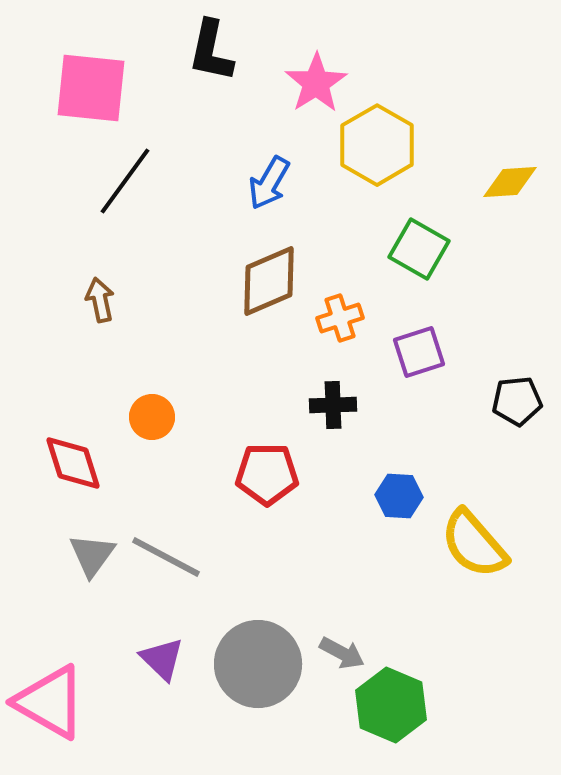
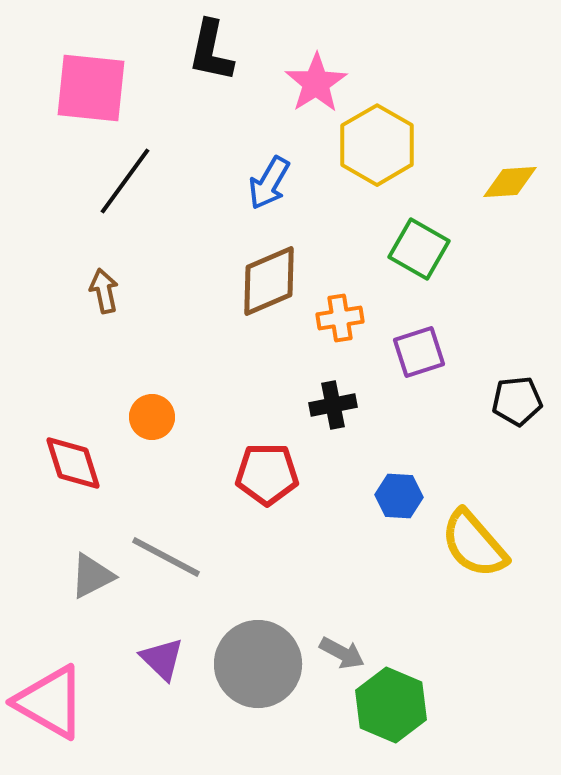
brown arrow: moved 4 px right, 9 px up
orange cross: rotated 9 degrees clockwise
black cross: rotated 9 degrees counterclockwise
gray triangle: moved 21 px down; rotated 27 degrees clockwise
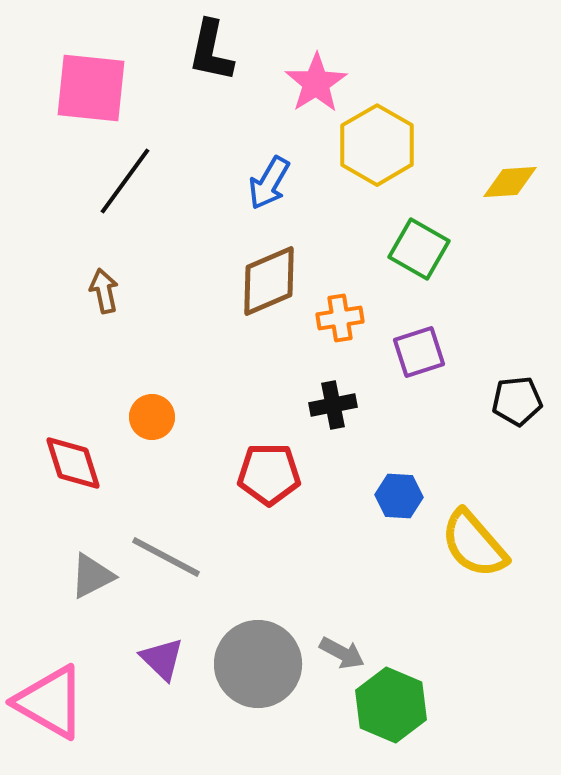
red pentagon: moved 2 px right
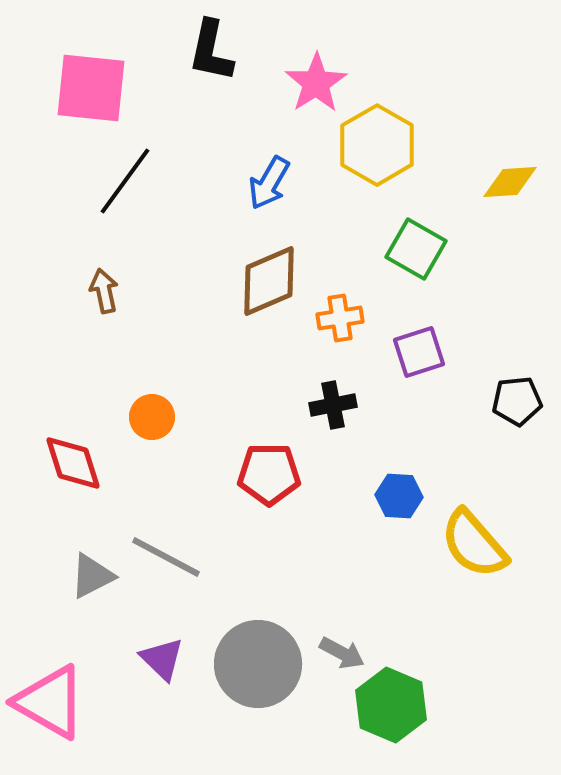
green square: moved 3 px left
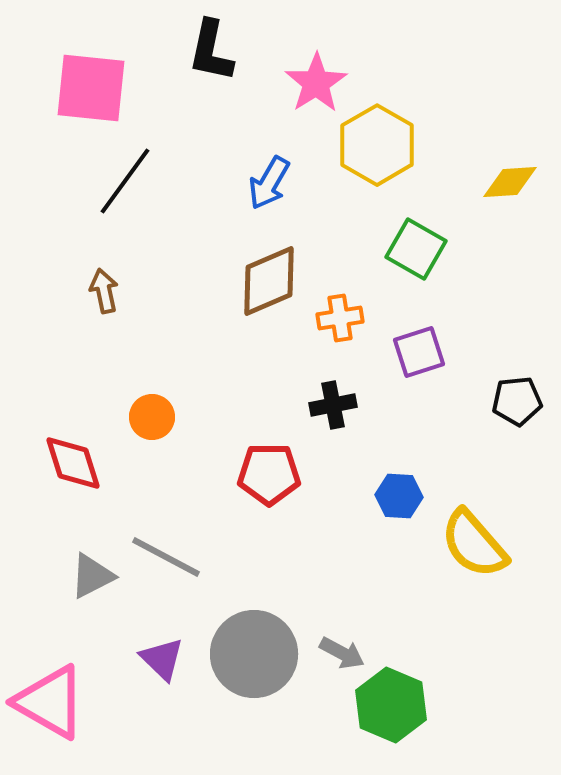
gray circle: moved 4 px left, 10 px up
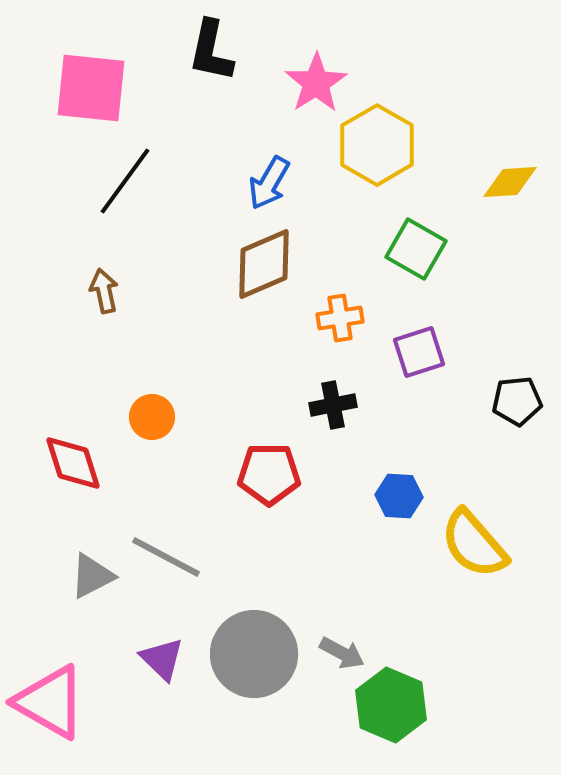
brown diamond: moved 5 px left, 17 px up
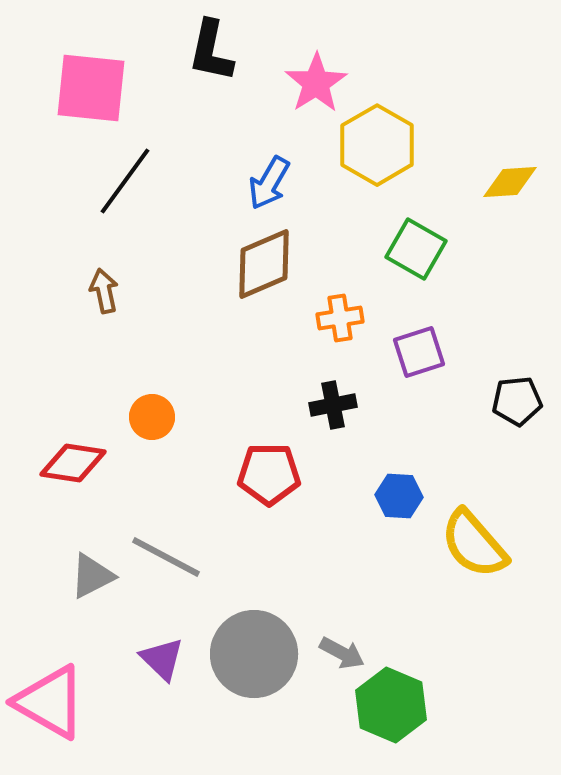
red diamond: rotated 64 degrees counterclockwise
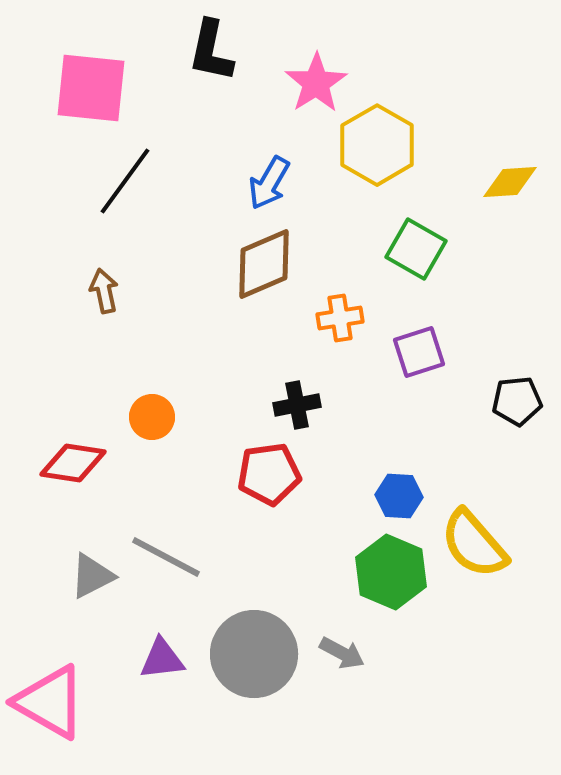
black cross: moved 36 px left
red pentagon: rotated 8 degrees counterclockwise
purple triangle: rotated 51 degrees counterclockwise
green hexagon: moved 133 px up
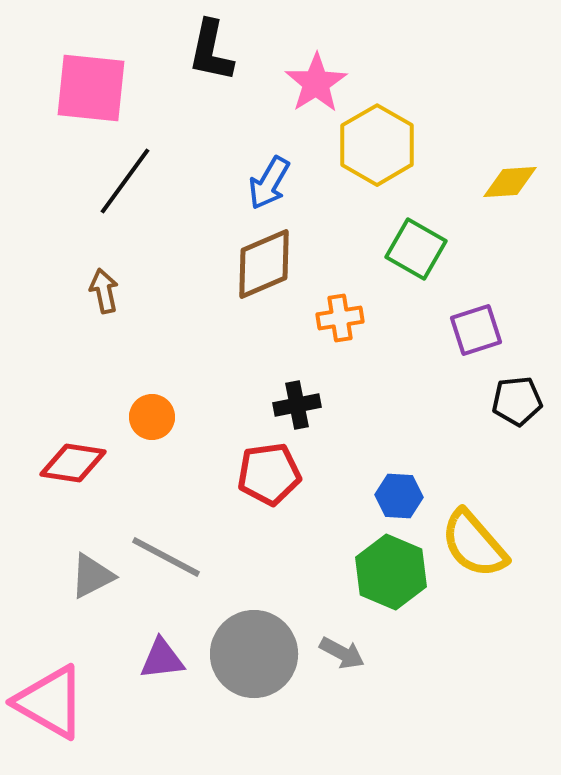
purple square: moved 57 px right, 22 px up
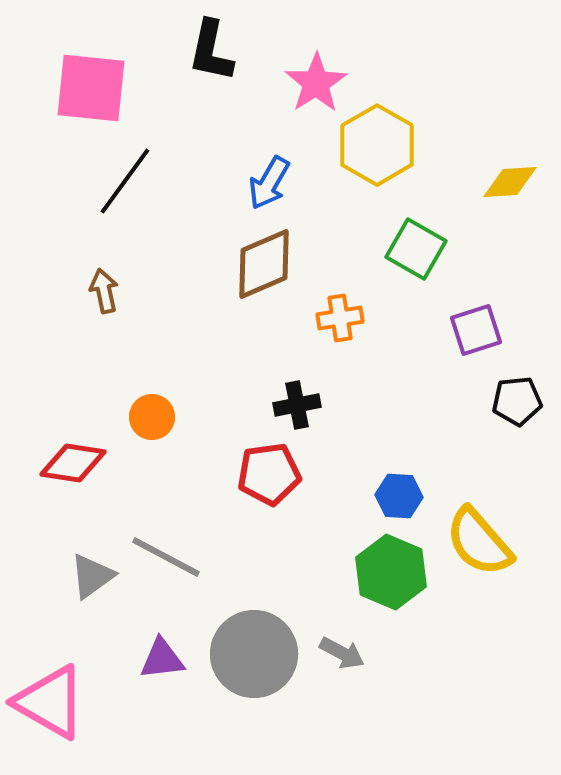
yellow semicircle: moved 5 px right, 2 px up
gray triangle: rotated 9 degrees counterclockwise
